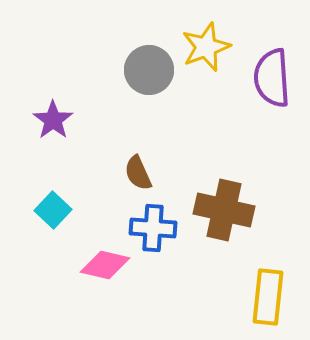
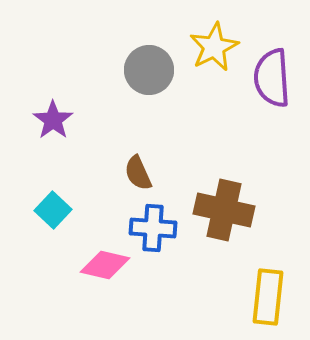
yellow star: moved 8 px right; rotated 6 degrees counterclockwise
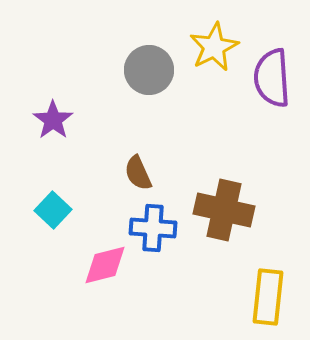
pink diamond: rotated 27 degrees counterclockwise
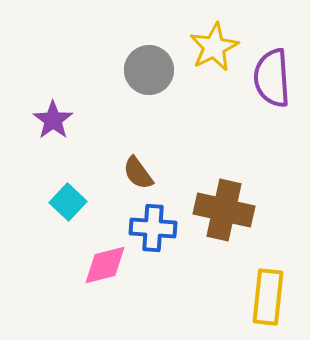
brown semicircle: rotated 12 degrees counterclockwise
cyan square: moved 15 px right, 8 px up
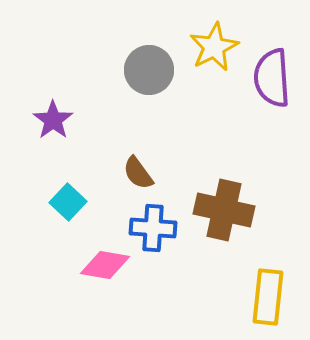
pink diamond: rotated 24 degrees clockwise
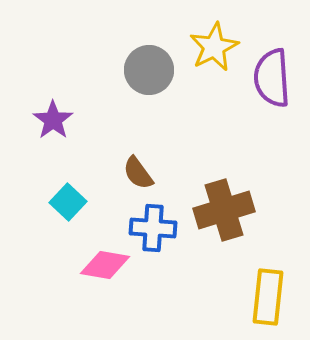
brown cross: rotated 30 degrees counterclockwise
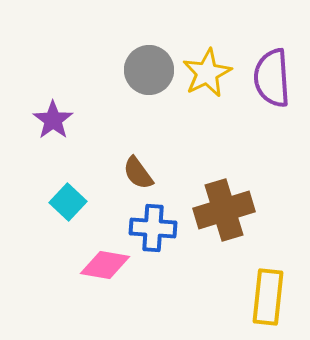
yellow star: moved 7 px left, 26 px down
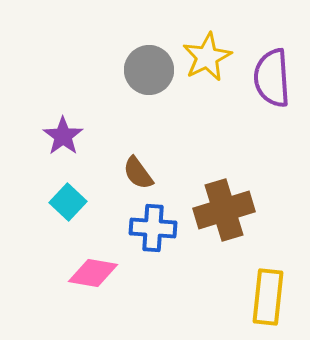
yellow star: moved 16 px up
purple star: moved 10 px right, 16 px down
pink diamond: moved 12 px left, 8 px down
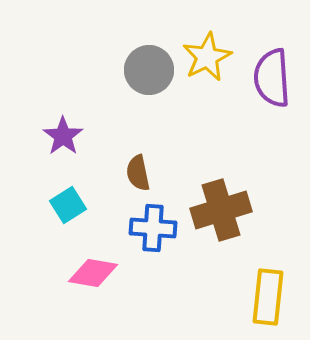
brown semicircle: rotated 24 degrees clockwise
cyan square: moved 3 px down; rotated 15 degrees clockwise
brown cross: moved 3 px left
